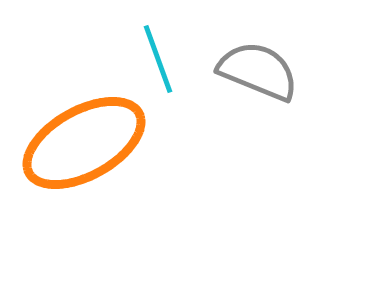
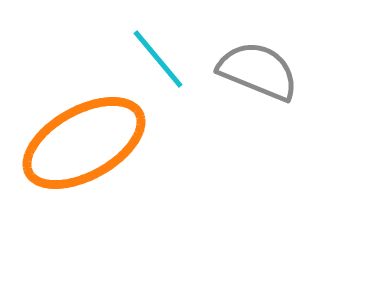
cyan line: rotated 20 degrees counterclockwise
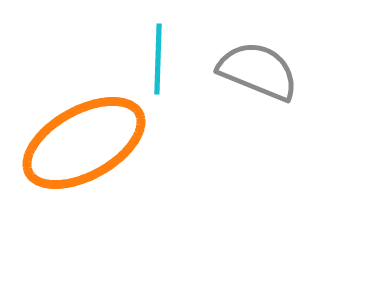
cyan line: rotated 42 degrees clockwise
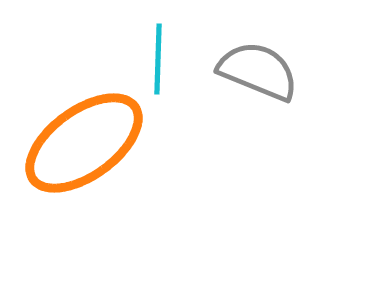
orange ellipse: rotated 7 degrees counterclockwise
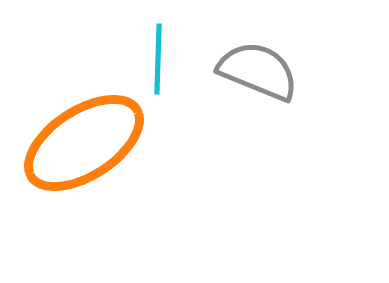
orange ellipse: rotated 3 degrees clockwise
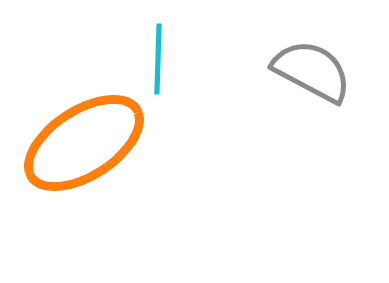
gray semicircle: moved 54 px right; rotated 6 degrees clockwise
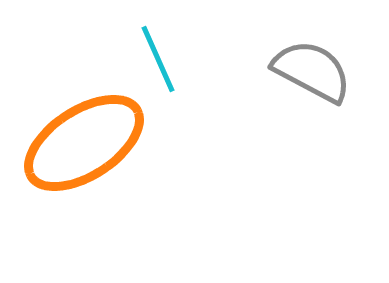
cyan line: rotated 26 degrees counterclockwise
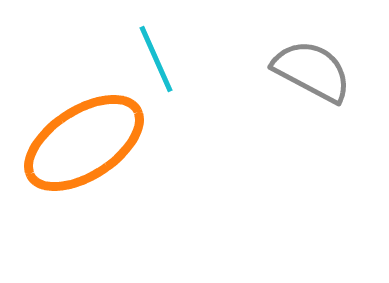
cyan line: moved 2 px left
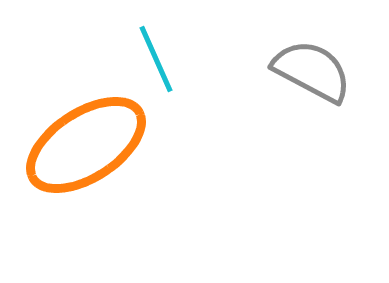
orange ellipse: moved 2 px right, 2 px down
